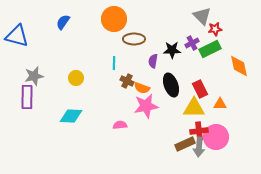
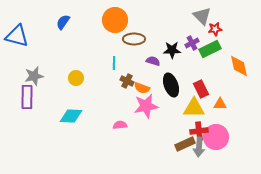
orange circle: moved 1 px right, 1 px down
purple semicircle: rotated 96 degrees clockwise
red rectangle: moved 1 px right
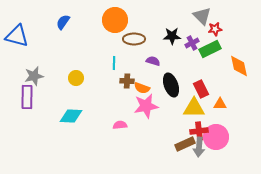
black star: moved 14 px up
brown cross: rotated 24 degrees counterclockwise
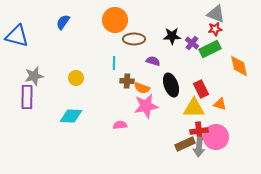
gray triangle: moved 14 px right, 2 px up; rotated 24 degrees counterclockwise
purple cross: rotated 24 degrees counterclockwise
orange triangle: rotated 16 degrees clockwise
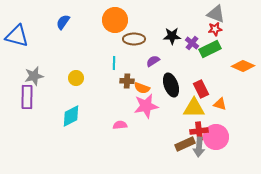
purple semicircle: rotated 48 degrees counterclockwise
orange diamond: moved 4 px right; rotated 55 degrees counterclockwise
cyan diamond: rotated 30 degrees counterclockwise
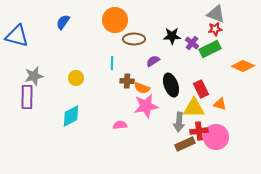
cyan line: moved 2 px left
gray arrow: moved 20 px left, 25 px up
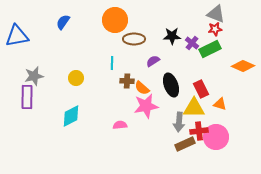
blue triangle: rotated 25 degrees counterclockwise
orange semicircle: rotated 21 degrees clockwise
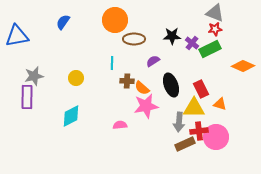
gray triangle: moved 1 px left, 1 px up
